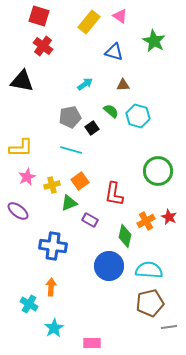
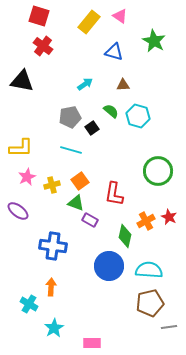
green triangle: moved 7 px right; rotated 42 degrees clockwise
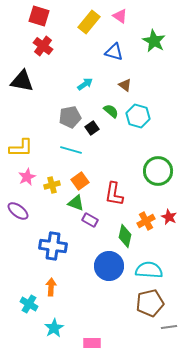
brown triangle: moved 2 px right; rotated 40 degrees clockwise
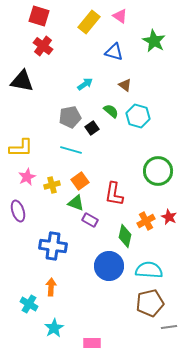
purple ellipse: rotated 35 degrees clockwise
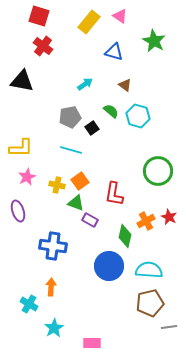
yellow cross: moved 5 px right; rotated 28 degrees clockwise
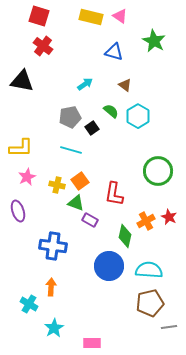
yellow rectangle: moved 2 px right, 5 px up; rotated 65 degrees clockwise
cyan hexagon: rotated 15 degrees clockwise
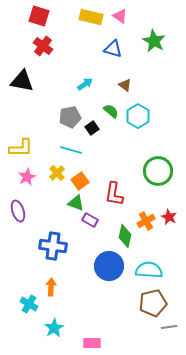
blue triangle: moved 1 px left, 3 px up
yellow cross: moved 12 px up; rotated 35 degrees clockwise
brown pentagon: moved 3 px right
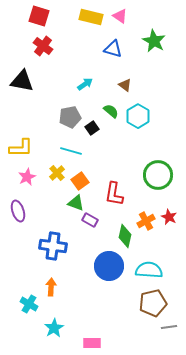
cyan line: moved 1 px down
green circle: moved 4 px down
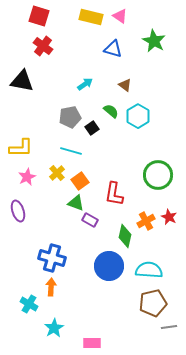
blue cross: moved 1 px left, 12 px down; rotated 8 degrees clockwise
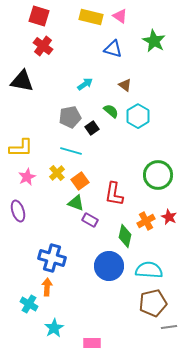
orange arrow: moved 4 px left
